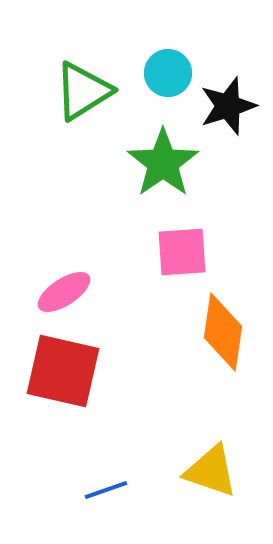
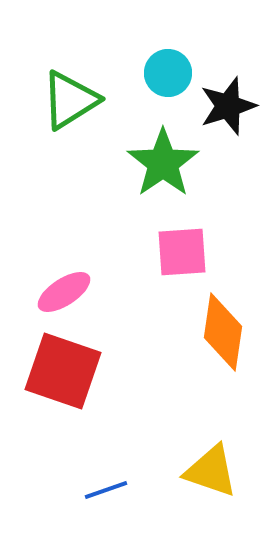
green triangle: moved 13 px left, 9 px down
red square: rotated 6 degrees clockwise
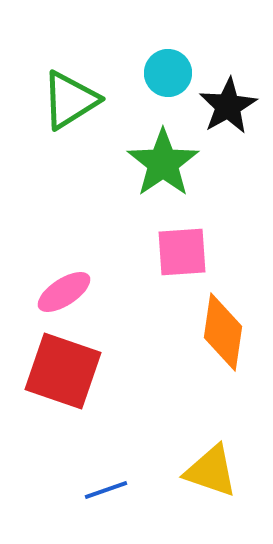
black star: rotated 12 degrees counterclockwise
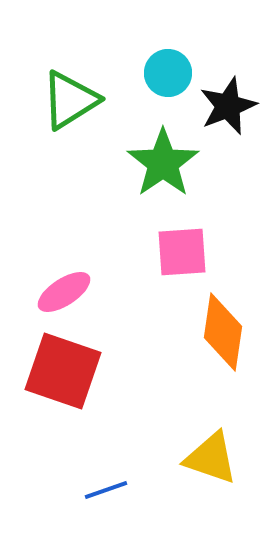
black star: rotated 8 degrees clockwise
yellow triangle: moved 13 px up
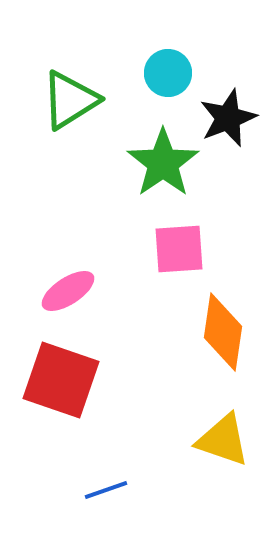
black star: moved 12 px down
pink square: moved 3 px left, 3 px up
pink ellipse: moved 4 px right, 1 px up
red square: moved 2 px left, 9 px down
yellow triangle: moved 12 px right, 18 px up
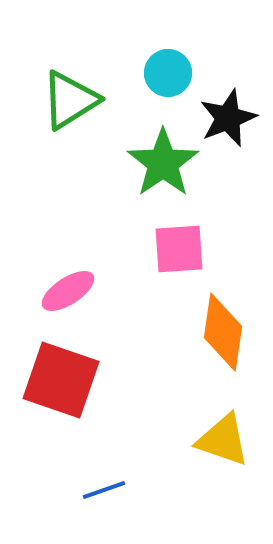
blue line: moved 2 px left
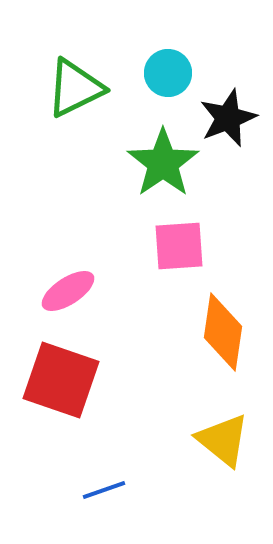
green triangle: moved 5 px right, 12 px up; rotated 6 degrees clockwise
pink square: moved 3 px up
yellow triangle: rotated 20 degrees clockwise
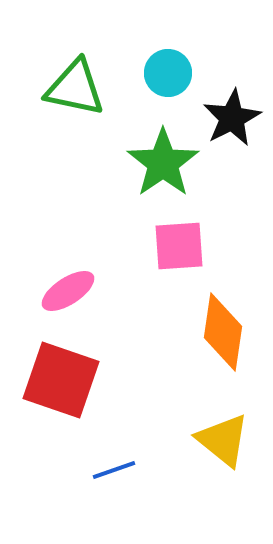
green triangle: rotated 38 degrees clockwise
black star: moved 4 px right; rotated 6 degrees counterclockwise
blue line: moved 10 px right, 20 px up
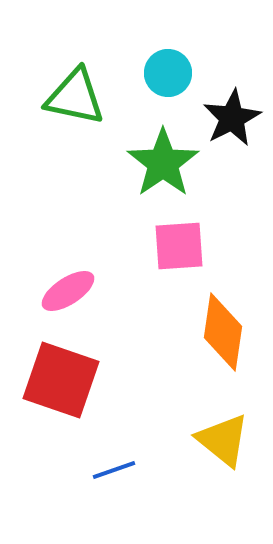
green triangle: moved 9 px down
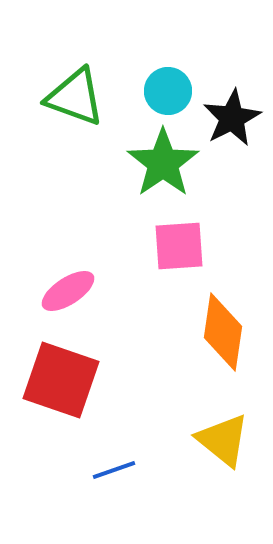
cyan circle: moved 18 px down
green triangle: rotated 8 degrees clockwise
